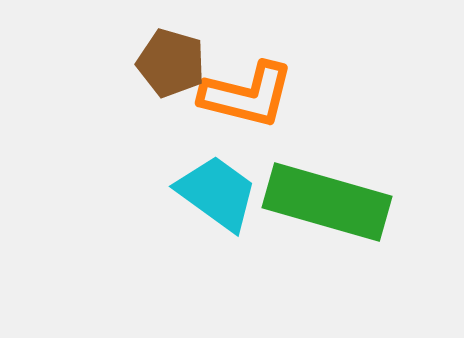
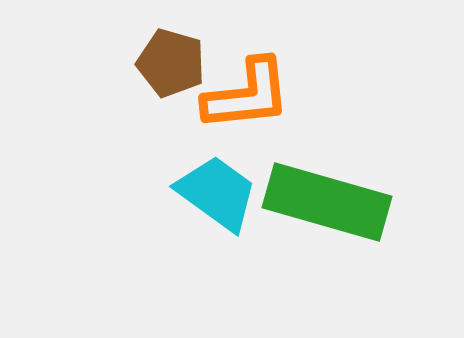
orange L-shape: rotated 20 degrees counterclockwise
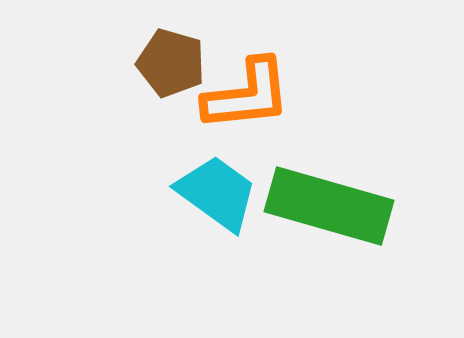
green rectangle: moved 2 px right, 4 px down
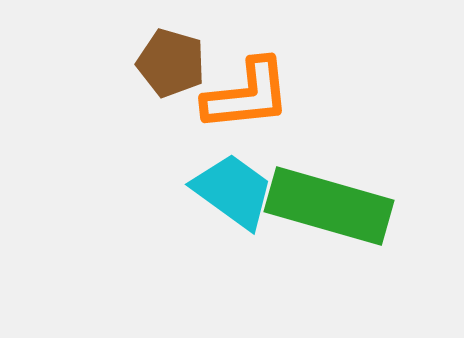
cyan trapezoid: moved 16 px right, 2 px up
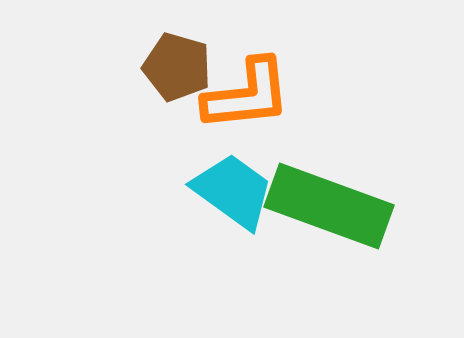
brown pentagon: moved 6 px right, 4 px down
green rectangle: rotated 4 degrees clockwise
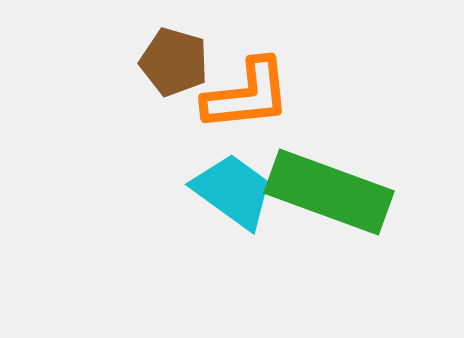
brown pentagon: moved 3 px left, 5 px up
green rectangle: moved 14 px up
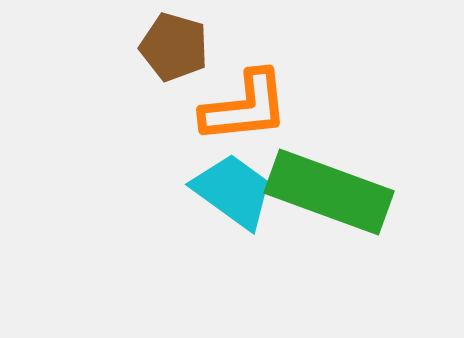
brown pentagon: moved 15 px up
orange L-shape: moved 2 px left, 12 px down
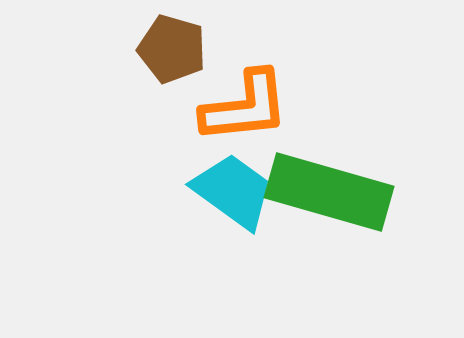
brown pentagon: moved 2 px left, 2 px down
green rectangle: rotated 4 degrees counterclockwise
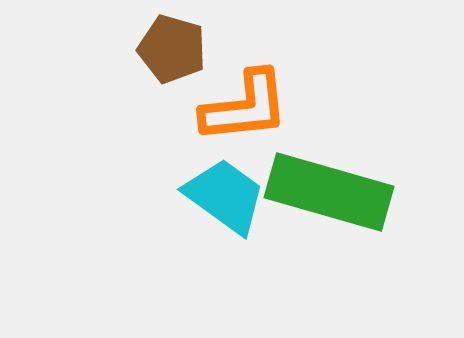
cyan trapezoid: moved 8 px left, 5 px down
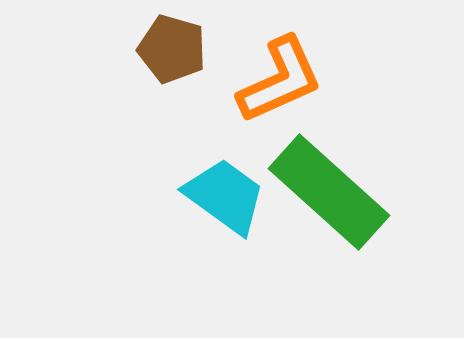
orange L-shape: moved 35 px right, 27 px up; rotated 18 degrees counterclockwise
green rectangle: rotated 26 degrees clockwise
